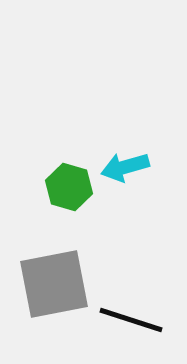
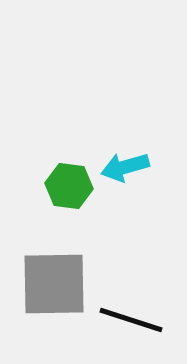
green hexagon: moved 1 px up; rotated 9 degrees counterclockwise
gray square: rotated 10 degrees clockwise
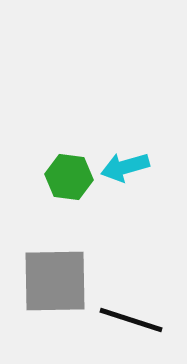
green hexagon: moved 9 px up
gray square: moved 1 px right, 3 px up
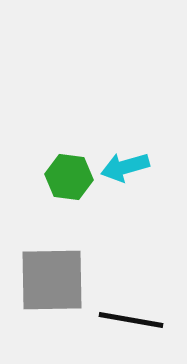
gray square: moved 3 px left, 1 px up
black line: rotated 8 degrees counterclockwise
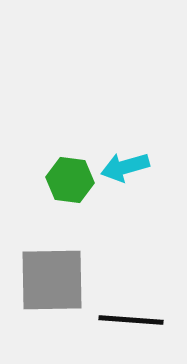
green hexagon: moved 1 px right, 3 px down
black line: rotated 6 degrees counterclockwise
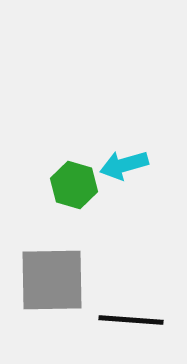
cyan arrow: moved 1 px left, 2 px up
green hexagon: moved 4 px right, 5 px down; rotated 9 degrees clockwise
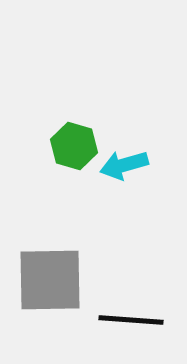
green hexagon: moved 39 px up
gray square: moved 2 px left
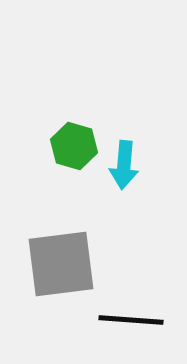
cyan arrow: rotated 69 degrees counterclockwise
gray square: moved 11 px right, 16 px up; rotated 6 degrees counterclockwise
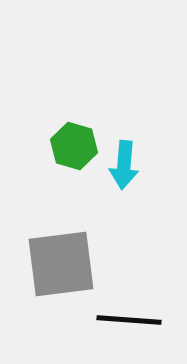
black line: moved 2 px left
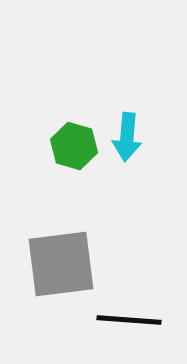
cyan arrow: moved 3 px right, 28 px up
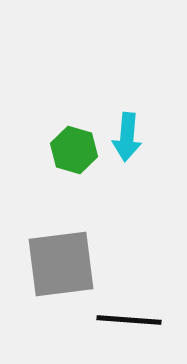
green hexagon: moved 4 px down
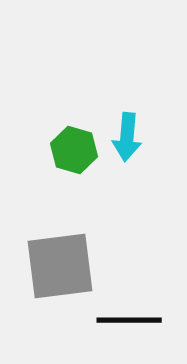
gray square: moved 1 px left, 2 px down
black line: rotated 4 degrees counterclockwise
